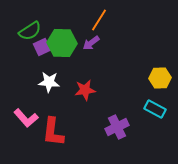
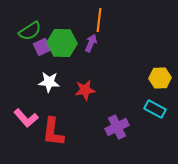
orange line: rotated 25 degrees counterclockwise
purple arrow: rotated 150 degrees clockwise
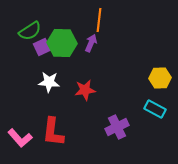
pink L-shape: moved 6 px left, 20 px down
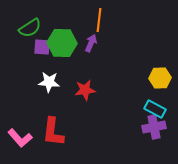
green semicircle: moved 3 px up
purple square: rotated 30 degrees clockwise
purple cross: moved 37 px right; rotated 15 degrees clockwise
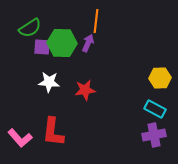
orange line: moved 3 px left, 1 px down
purple arrow: moved 3 px left
purple cross: moved 8 px down
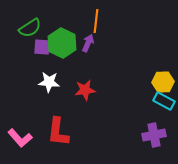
green hexagon: rotated 24 degrees clockwise
yellow hexagon: moved 3 px right, 4 px down
cyan rectangle: moved 9 px right, 8 px up
red L-shape: moved 5 px right
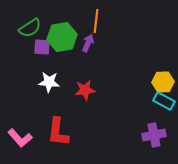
green hexagon: moved 6 px up; rotated 24 degrees clockwise
